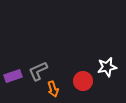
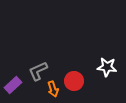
white star: rotated 18 degrees clockwise
purple rectangle: moved 9 px down; rotated 24 degrees counterclockwise
red circle: moved 9 px left
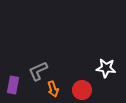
white star: moved 1 px left, 1 px down
red circle: moved 8 px right, 9 px down
purple rectangle: rotated 36 degrees counterclockwise
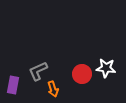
red circle: moved 16 px up
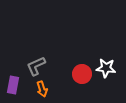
gray L-shape: moved 2 px left, 5 px up
orange arrow: moved 11 px left
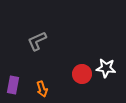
gray L-shape: moved 1 px right, 25 px up
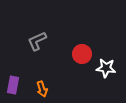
red circle: moved 20 px up
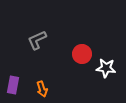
gray L-shape: moved 1 px up
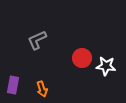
red circle: moved 4 px down
white star: moved 2 px up
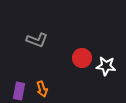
gray L-shape: rotated 135 degrees counterclockwise
purple rectangle: moved 6 px right, 6 px down
